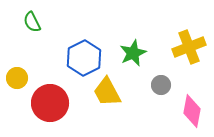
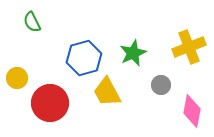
blue hexagon: rotated 12 degrees clockwise
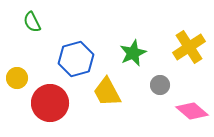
yellow cross: rotated 12 degrees counterclockwise
blue hexagon: moved 8 px left, 1 px down
gray circle: moved 1 px left
pink diamond: rotated 60 degrees counterclockwise
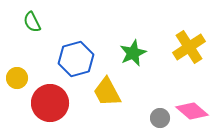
gray circle: moved 33 px down
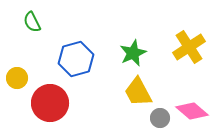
yellow trapezoid: moved 31 px right
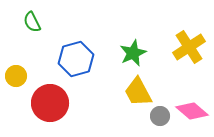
yellow circle: moved 1 px left, 2 px up
gray circle: moved 2 px up
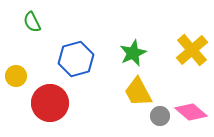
yellow cross: moved 3 px right, 3 px down; rotated 8 degrees counterclockwise
pink diamond: moved 1 px left, 1 px down
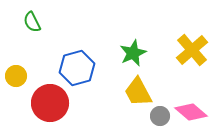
blue hexagon: moved 1 px right, 9 px down
